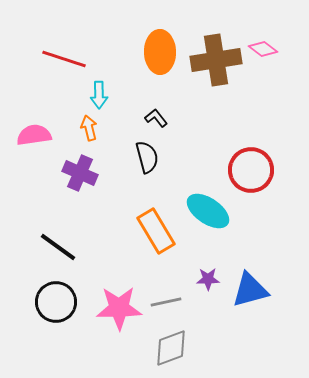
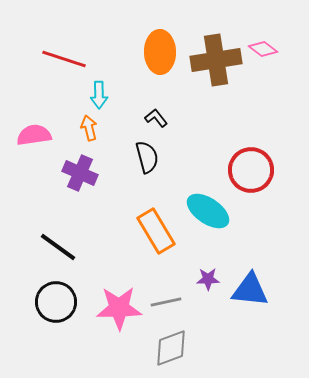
blue triangle: rotated 21 degrees clockwise
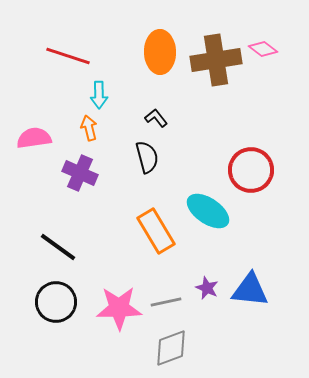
red line: moved 4 px right, 3 px up
pink semicircle: moved 3 px down
purple star: moved 1 px left, 9 px down; rotated 25 degrees clockwise
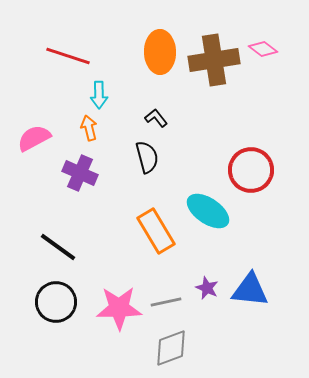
brown cross: moved 2 px left
pink semicircle: rotated 20 degrees counterclockwise
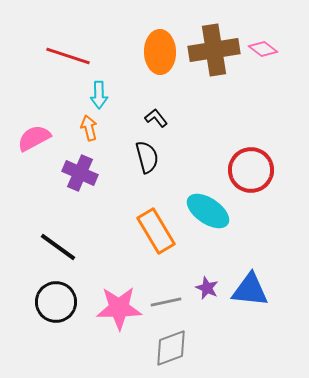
brown cross: moved 10 px up
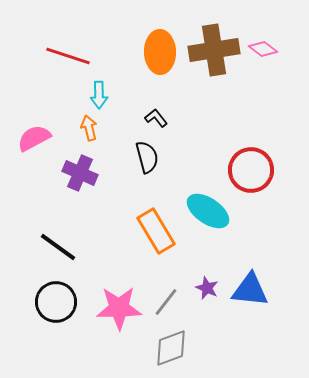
gray line: rotated 40 degrees counterclockwise
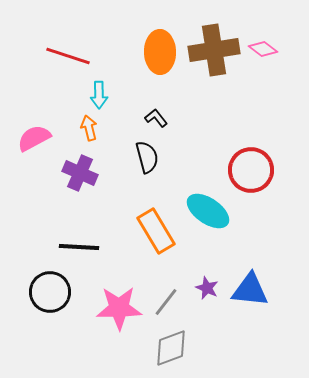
black line: moved 21 px right; rotated 33 degrees counterclockwise
black circle: moved 6 px left, 10 px up
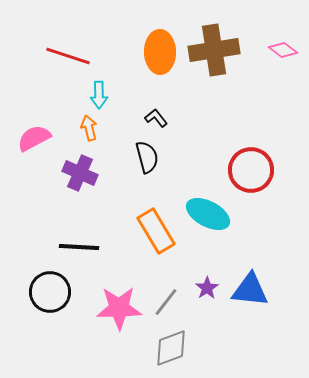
pink diamond: moved 20 px right, 1 px down
cyan ellipse: moved 3 px down; rotated 6 degrees counterclockwise
purple star: rotated 15 degrees clockwise
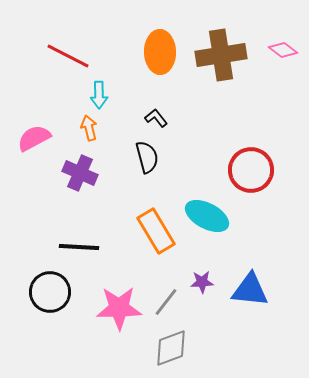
brown cross: moved 7 px right, 5 px down
red line: rotated 9 degrees clockwise
cyan ellipse: moved 1 px left, 2 px down
purple star: moved 5 px left, 6 px up; rotated 30 degrees clockwise
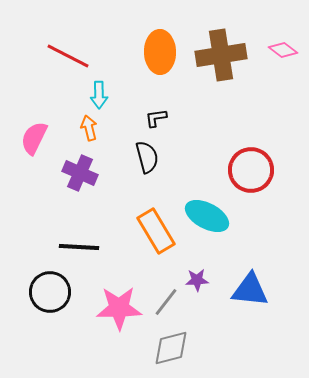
black L-shape: rotated 60 degrees counterclockwise
pink semicircle: rotated 36 degrees counterclockwise
purple star: moved 5 px left, 2 px up
gray diamond: rotated 6 degrees clockwise
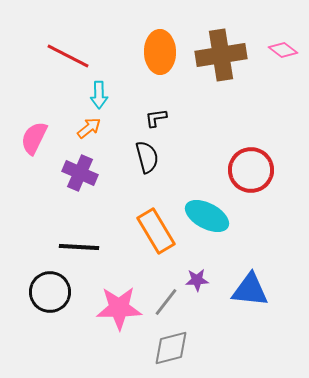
orange arrow: rotated 65 degrees clockwise
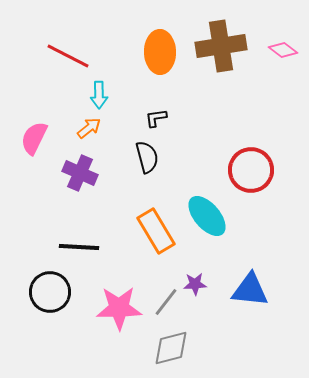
brown cross: moved 9 px up
cyan ellipse: rotated 21 degrees clockwise
purple star: moved 2 px left, 4 px down
